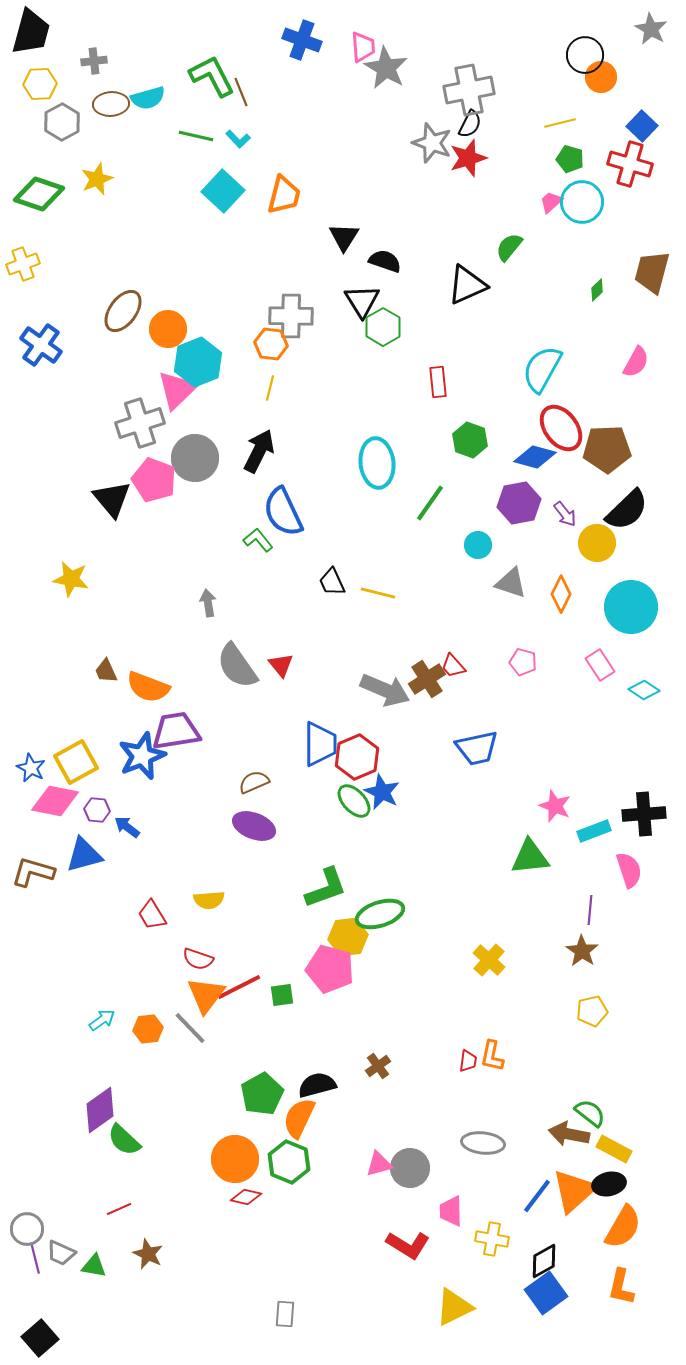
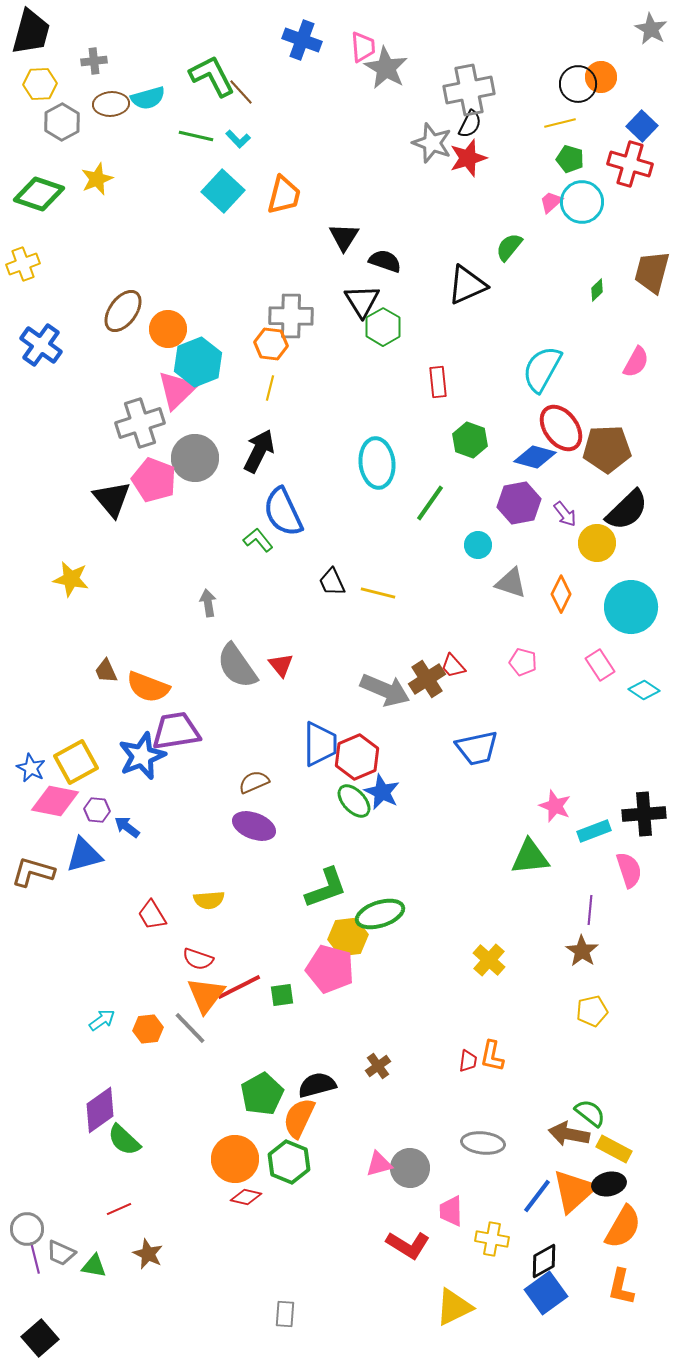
black circle at (585, 55): moved 7 px left, 29 px down
brown line at (241, 92): rotated 20 degrees counterclockwise
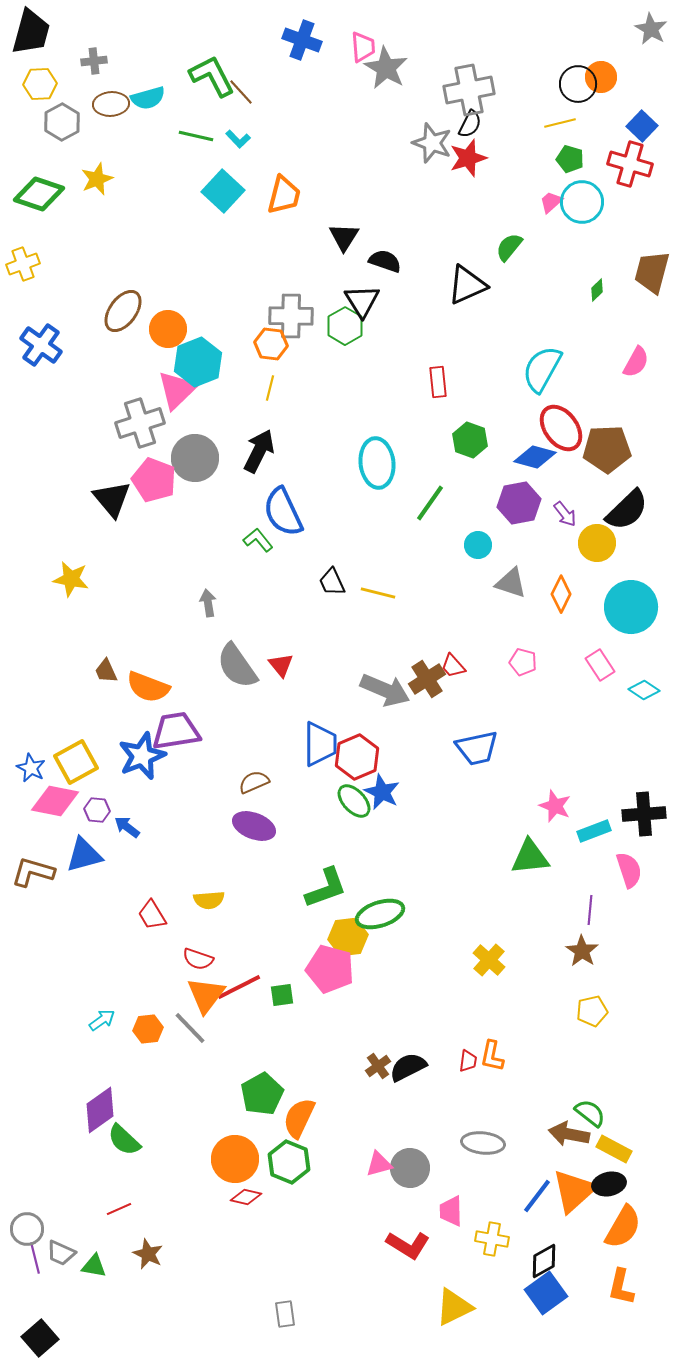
green hexagon at (383, 327): moved 38 px left, 1 px up
black semicircle at (317, 1085): moved 91 px right, 18 px up; rotated 12 degrees counterclockwise
gray rectangle at (285, 1314): rotated 12 degrees counterclockwise
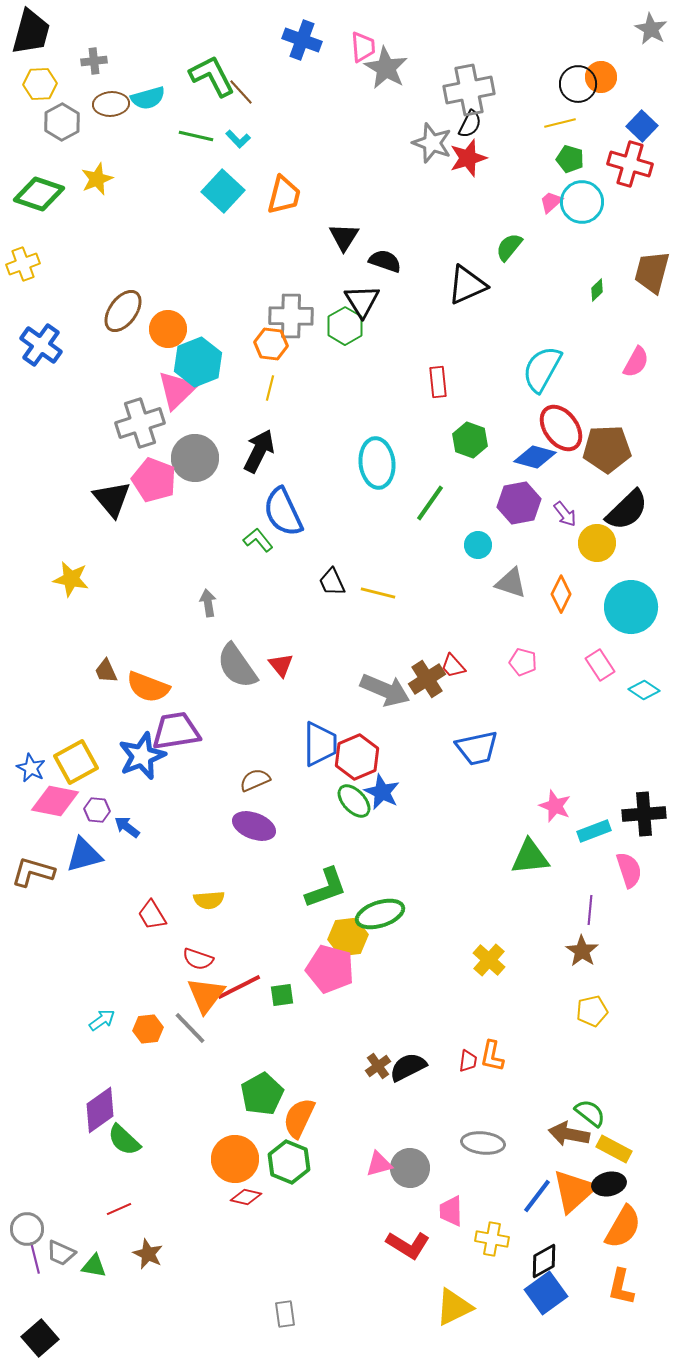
brown semicircle at (254, 782): moved 1 px right, 2 px up
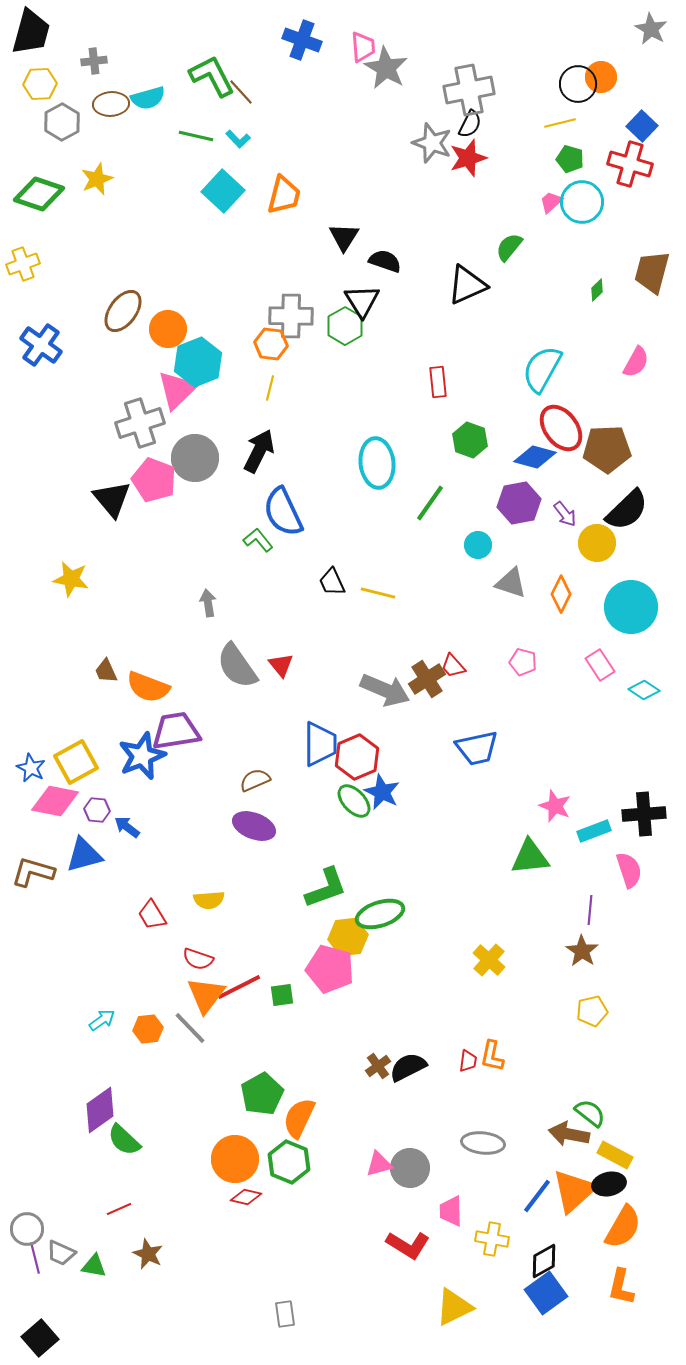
yellow rectangle at (614, 1149): moved 1 px right, 6 px down
